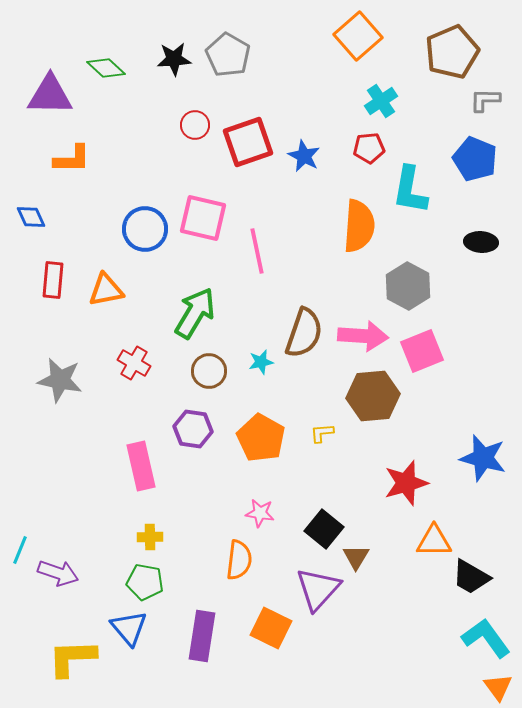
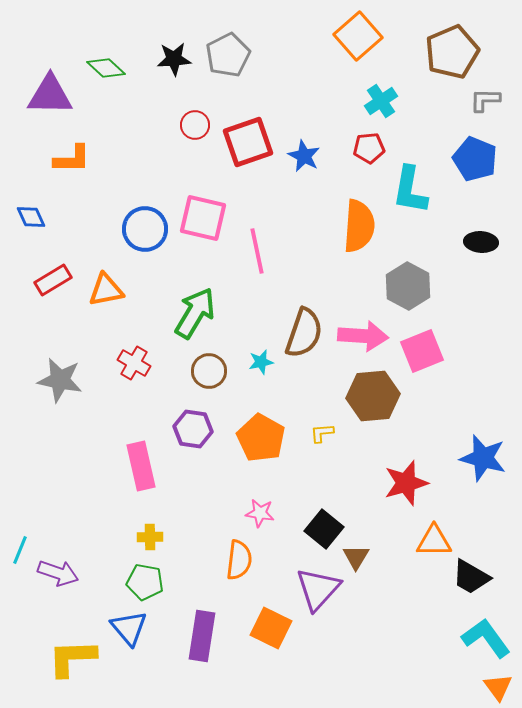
gray pentagon at (228, 55): rotated 15 degrees clockwise
red rectangle at (53, 280): rotated 54 degrees clockwise
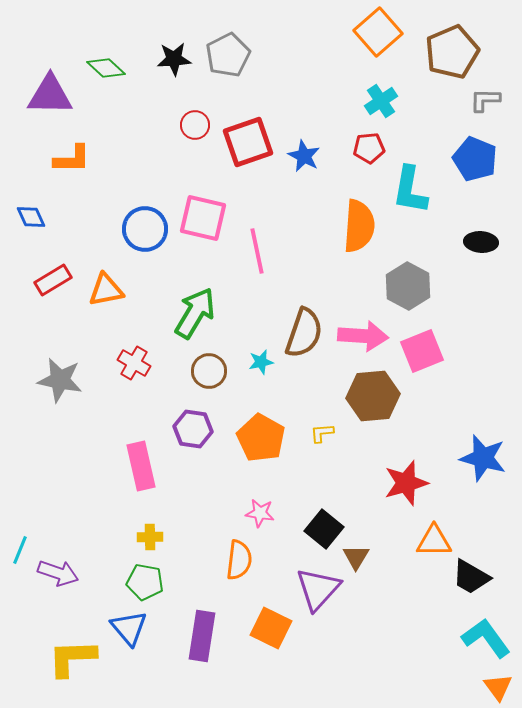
orange square at (358, 36): moved 20 px right, 4 px up
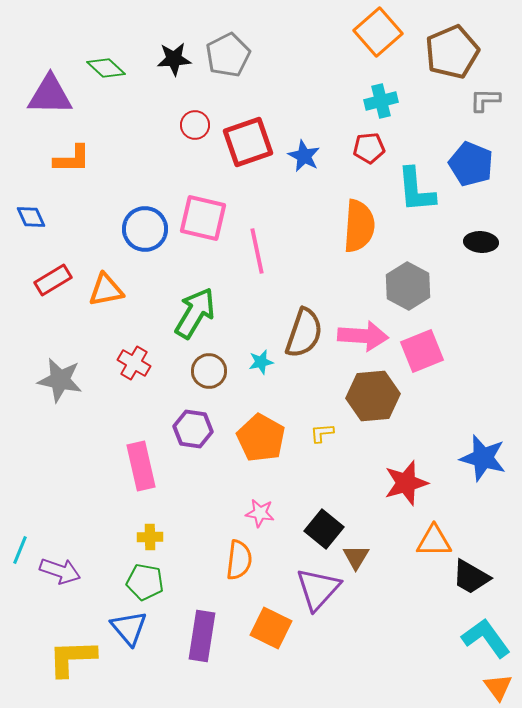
cyan cross at (381, 101): rotated 20 degrees clockwise
blue pentagon at (475, 159): moved 4 px left, 5 px down
cyan L-shape at (410, 190): moved 6 px right; rotated 15 degrees counterclockwise
purple arrow at (58, 573): moved 2 px right, 2 px up
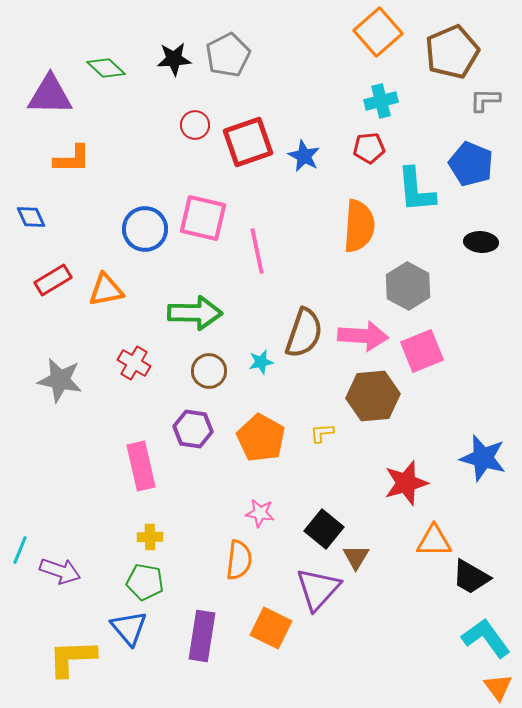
green arrow at (195, 313): rotated 60 degrees clockwise
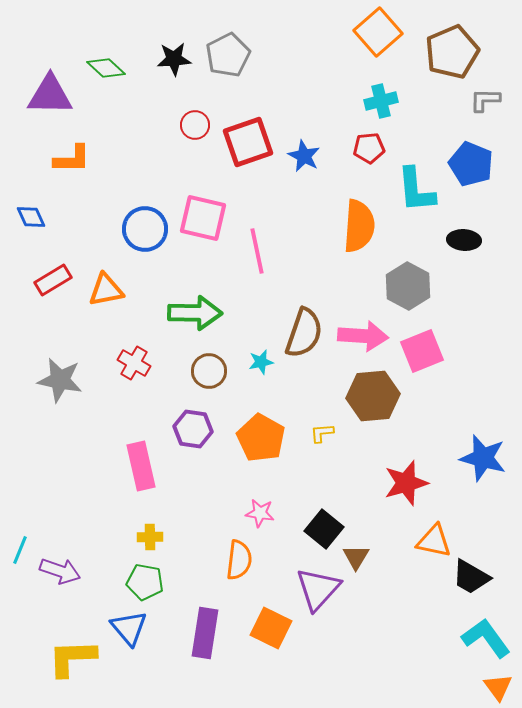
black ellipse at (481, 242): moved 17 px left, 2 px up
orange triangle at (434, 541): rotated 12 degrees clockwise
purple rectangle at (202, 636): moved 3 px right, 3 px up
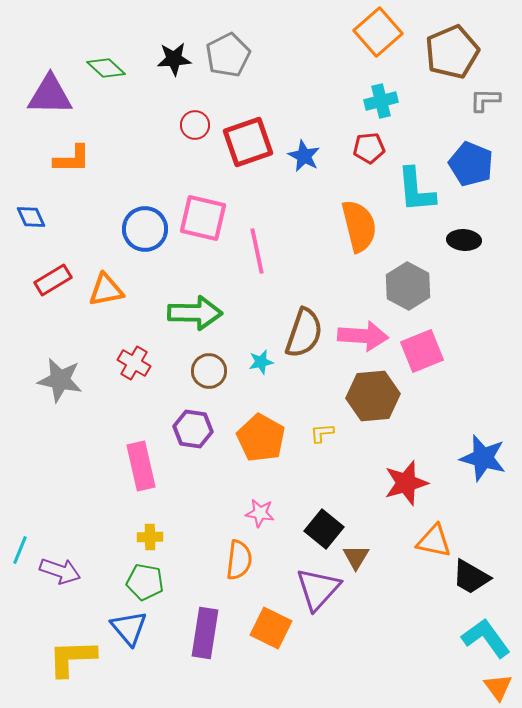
orange semicircle at (359, 226): rotated 18 degrees counterclockwise
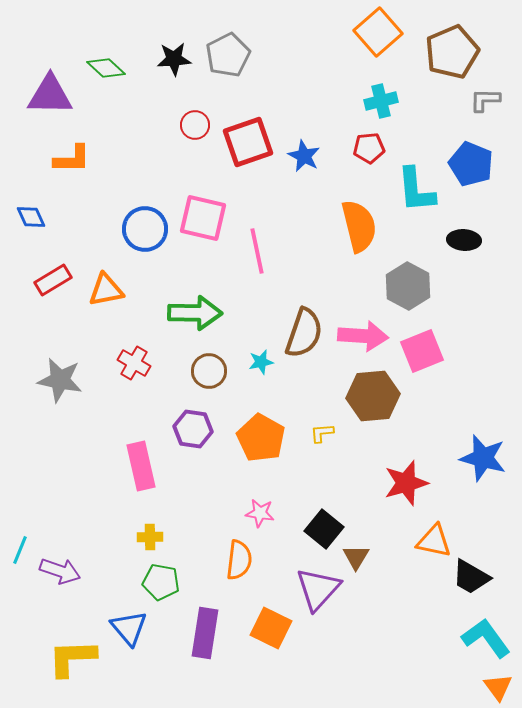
green pentagon at (145, 582): moved 16 px right
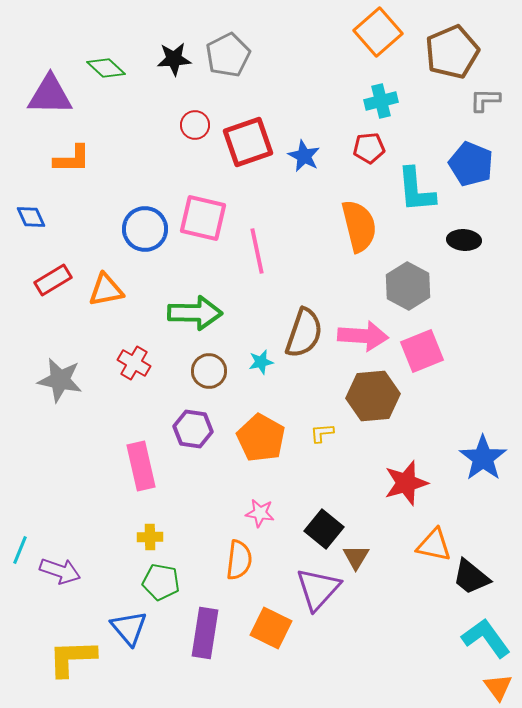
blue star at (483, 458): rotated 21 degrees clockwise
orange triangle at (434, 541): moved 4 px down
black trapezoid at (471, 577): rotated 9 degrees clockwise
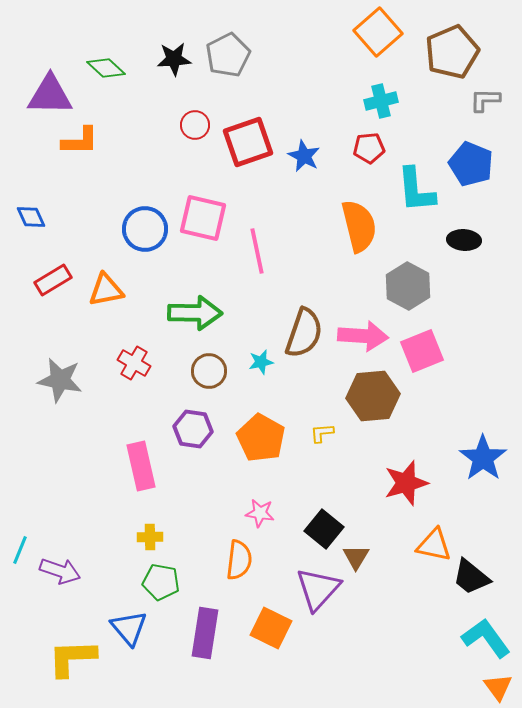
orange L-shape at (72, 159): moved 8 px right, 18 px up
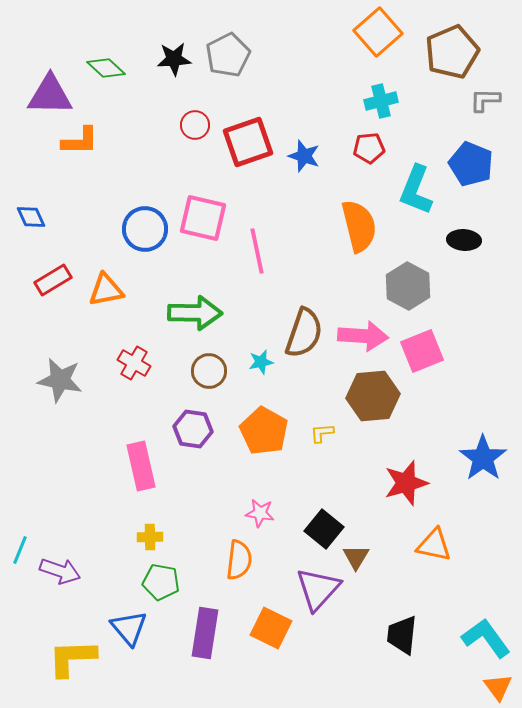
blue star at (304, 156): rotated 8 degrees counterclockwise
cyan L-shape at (416, 190): rotated 27 degrees clockwise
orange pentagon at (261, 438): moved 3 px right, 7 px up
black trapezoid at (471, 577): moved 69 px left, 58 px down; rotated 57 degrees clockwise
